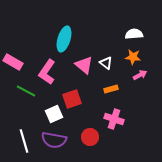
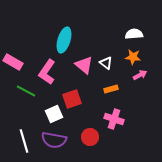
cyan ellipse: moved 1 px down
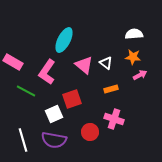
cyan ellipse: rotated 10 degrees clockwise
red circle: moved 5 px up
white line: moved 1 px left, 1 px up
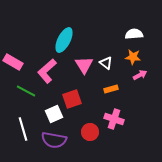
pink triangle: rotated 18 degrees clockwise
pink L-shape: moved 1 px up; rotated 15 degrees clockwise
white line: moved 11 px up
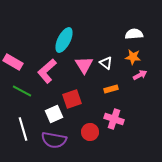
green line: moved 4 px left
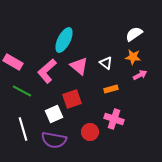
white semicircle: rotated 30 degrees counterclockwise
pink triangle: moved 5 px left, 1 px down; rotated 18 degrees counterclockwise
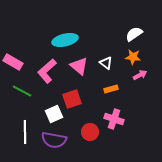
cyan ellipse: moved 1 px right; rotated 50 degrees clockwise
white line: moved 2 px right, 3 px down; rotated 15 degrees clockwise
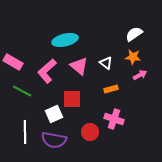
red square: rotated 18 degrees clockwise
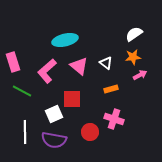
orange star: rotated 14 degrees counterclockwise
pink rectangle: rotated 42 degrees clockwise
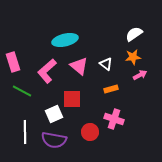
white triangle: moved 1 px down
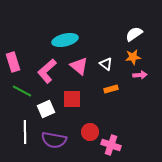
pink arrow: rotated 24 degrees clockwise
white square: moved 8 px left, 5 px up
pink cross: moved 3 px left, 26 px down
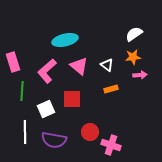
white triangle: moved 1 px right, 1 px down
green line: rotated 66 degrees clockwise
